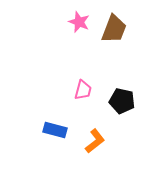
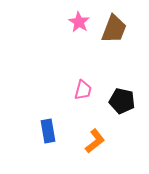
pink star: rotated 10 degrees clockwise
blue rectangle: moved 7 px left, 1 px down; rotated 65 degrees clockwise
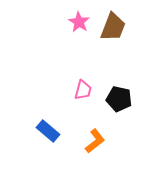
brown trapezoid: moved 1 px left, 2 px up
black pentagon: moved 3 px left, 2 px up
blue rectangle: rotated 40 degrees counterclockwise
